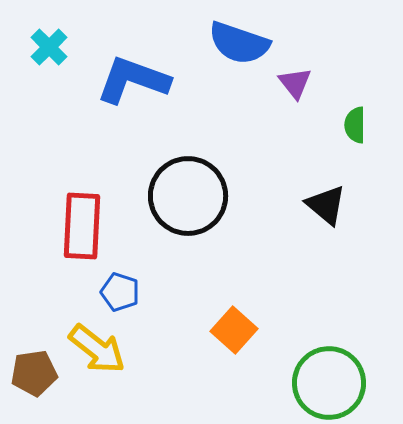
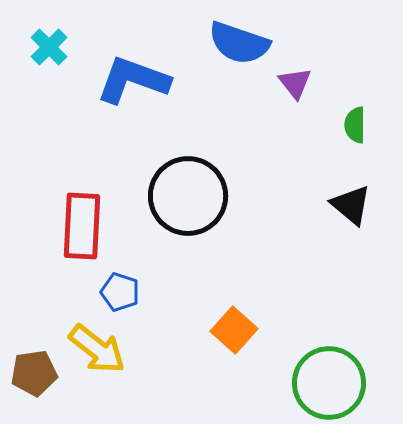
black triangle: moved 25 px right
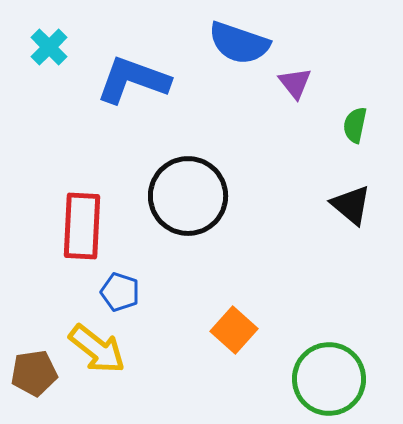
green semicircle: rotated 12 degrees clockwise
green circle: moved 4 px up
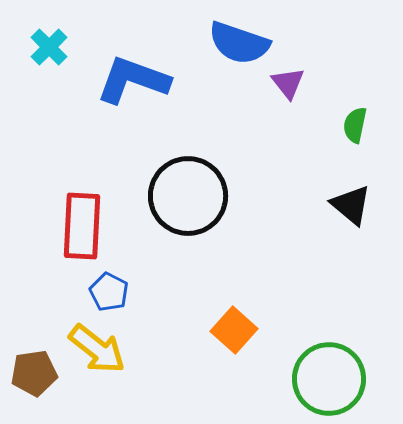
purple triangle: moved 7 px left
blue pentagon: moved 11 px left; rotated 9 degrees clockwise
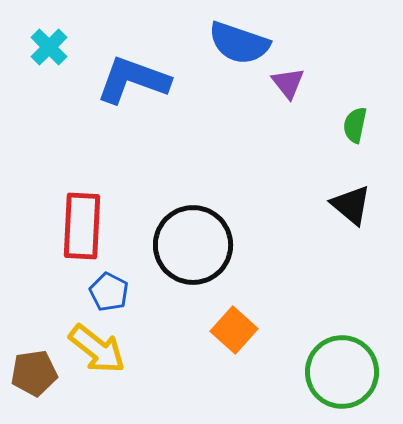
black circle: moved 5 px right, 49 px down
green circle: moved 13 px right, 7 px up
